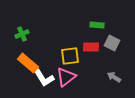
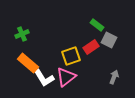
green rectangle: rotated 32 degrees clockwise
gray square: moved 3 px left, 3 px up
red rectangle: rotated 35 degrees counterclockwise
yellow square: moved 1 px right; rotated 12 degrees counterclockwise
gray arrow: rotated 80 degrees clockwise
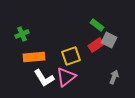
red rectangle: moved 5 px right, 2 px up
orange rectangle: moved 6 px right, 6 px up; rotated 45 degrees counterclockwise
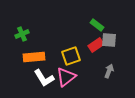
gray square: rotated 21 degrees counterclockwise
gray arrow: moved 5 px left, 6 px up
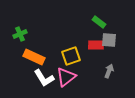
green rectangle: moved 2 px right, 3 px up
green cross: moved 2 px left
red rectangle: rotated 35 degrees clockwise
orange rectangle: rotated 30 degrees clockwise
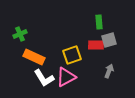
green rectangle: rotated 48 degrees clockwise
gray square: rotated 21 degrees counterclockwise
yellow square: moved 1 px right, 1 px up
pink triangle: rotated 10 degrees clockwise
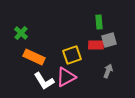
green cross: moved 1 px right, 1 px up; rotated 24 degrees counterclockwise
gray arrow: moved 1 px left
white L-shape: moved 3 px down
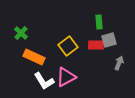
yellow square: moved 4 px left, 9 px up; rotated 18 degrees counterclockwise
gray arrow: moved 11 px right, 8 px up
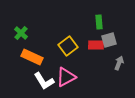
orange rectangle: moved 2 px left
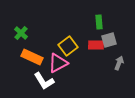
pink triangle: moved 8 px left, 14 px up
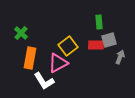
orange rectangle: moved 2 px left, 1 px down; rotated 75 degrees clockwise
gray arrow: moved 1 px right, 6 px up
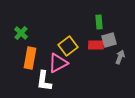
white L-shape: rotated 40 degrees clockwise
